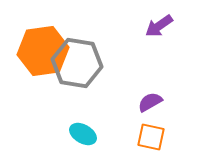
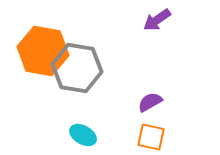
purple arrow: moved 2 px left, 6 px up
orange hexagon: rotated 18 degrees clockwise
gray hexagon: moved 5 px down
cyan ellipse: moved 1 px down
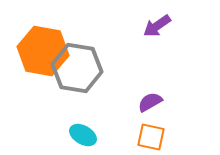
purple arrow: moved 6 px down
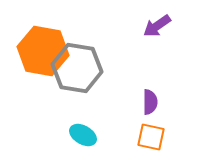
purple semicircle: rotated 120 degrees clockwise
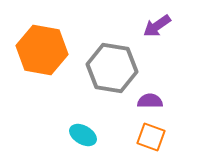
orange hexagon: moved 1 px left, 1 px up
gray hexagon: moved 35 px right
purple semicircle: moved 1 px up; rotated 90 degrees counterclockwise
orange square: rotated 8 degrees clockwise
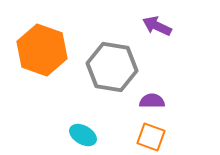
purple arrow: rotated 60 degrees clockwise
orange hexagon: rotated 9 degrees clockwise
gray hexagon: moved 1 px up
purple semicircle: moved 2 px right
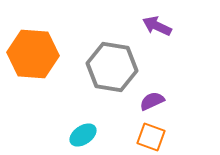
orange hexagon: moved 9 px left, 4 px down; rotated 15 degrees counterclockwise
purple semicircle: rotated 25 degrees counterclockwise
cyan ellipse: rotated 64 degrees counterclockwise
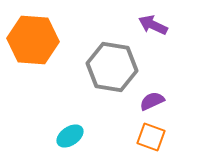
purple arrow: moved 4 px left, 1 px up
orange hexagon: moved 14 px up
cyan ellipse: moved 13 px left, 1 px down
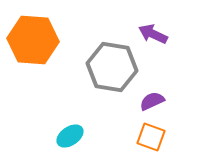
purple arrow: moved 9 px down
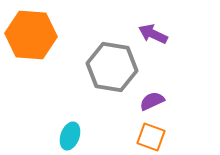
orange hexagon: moved 2 px left, 5 px up
cyan ellipse: rotated 36 degrees counterclockwise
